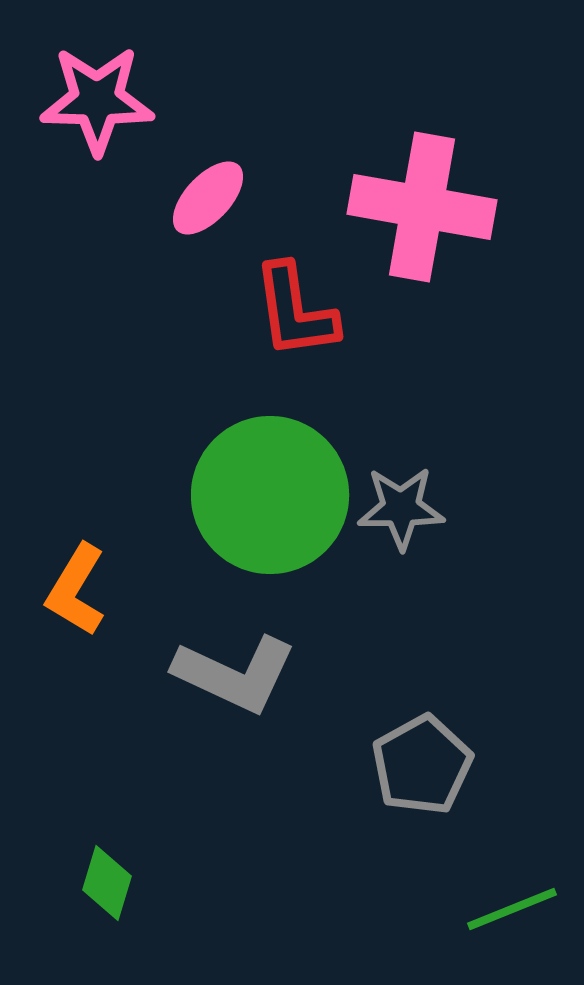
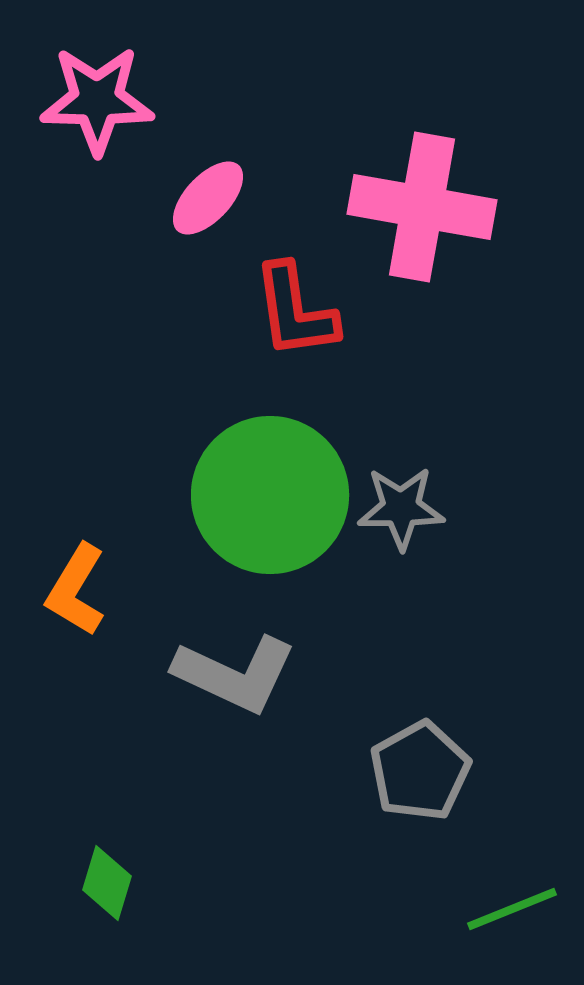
gray pentagon: moved 2 px left, 6 px down
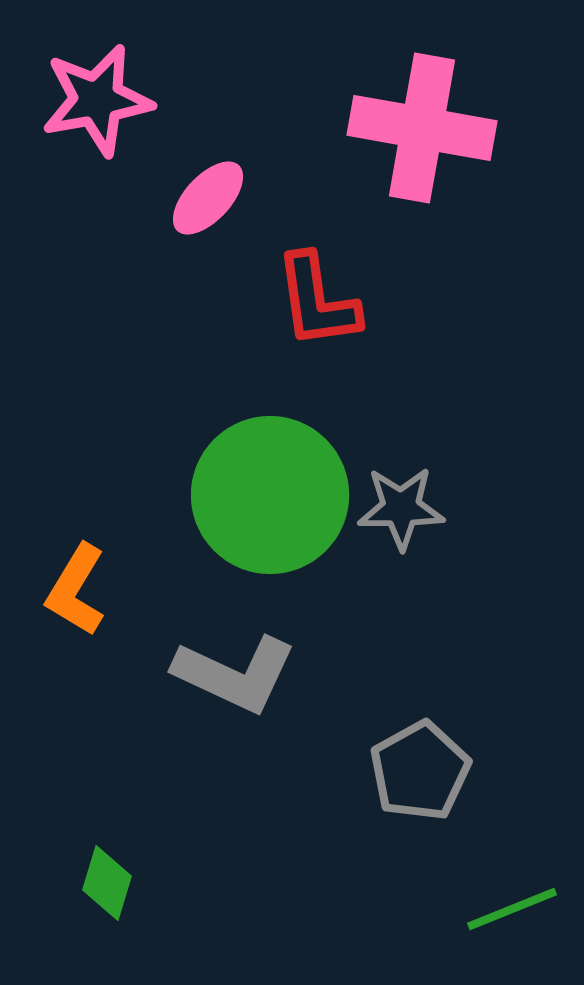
pink star: rotated 11 degrees counterclockwise
pink cross: moved 79 px up
red L-shape: moved 22 px right, 10 px up
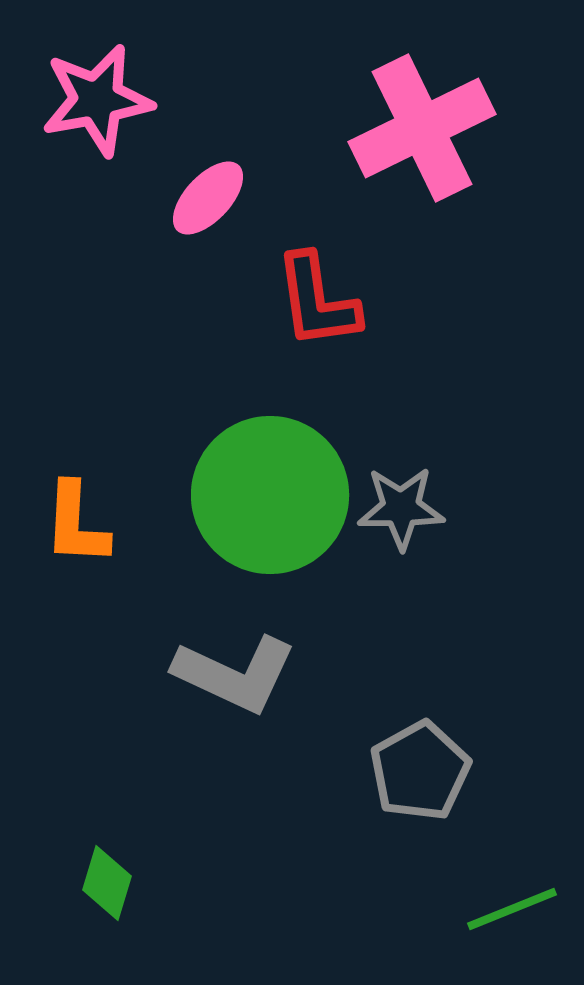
pink cross: rotated 36 degrees counterclockwise
orange L-shape: moved 66 px up; rotated 28 degrees counterclockwise
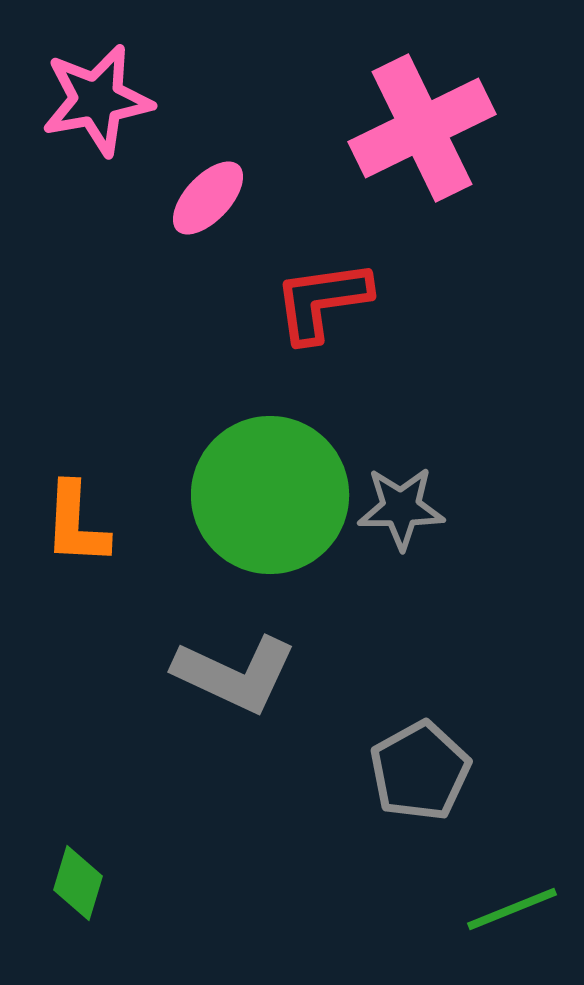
red L-shape: moved 5 px right; rotated 90 degrees clockwise
green diamond: moved 29 px left
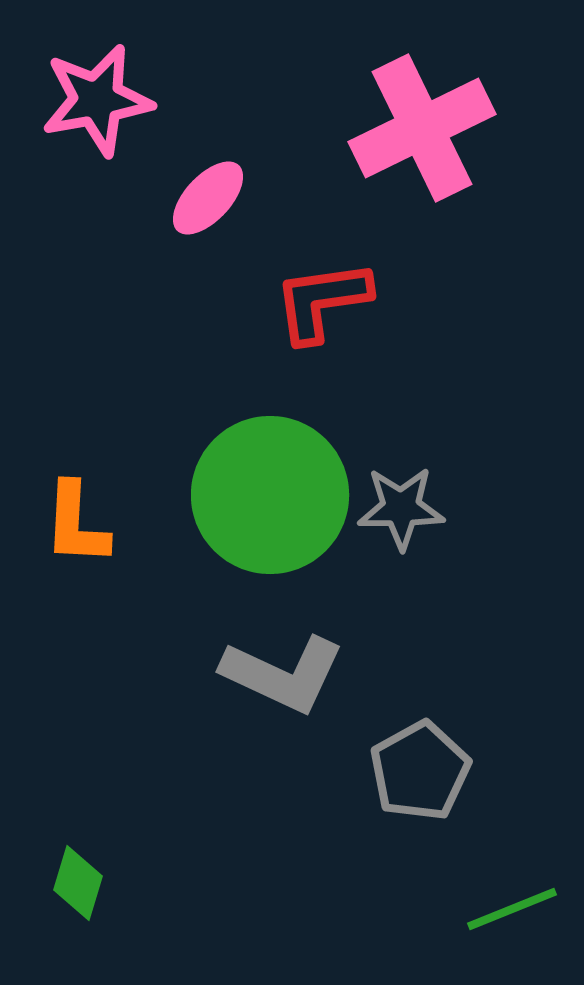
gray L-shape: moved 48 px right
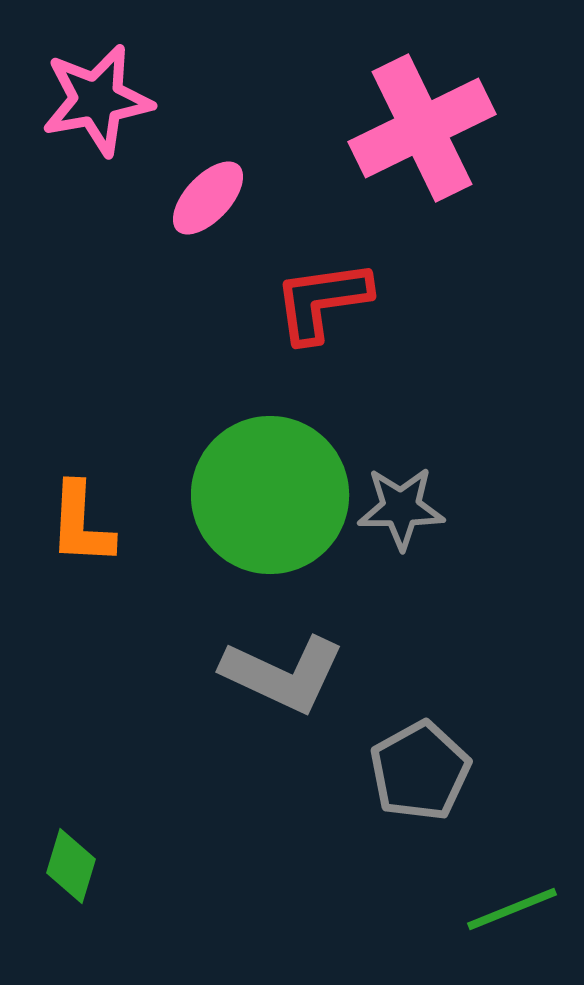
orange L-shape: moved 5 px right
green diamond: moved 7 px left, 17 px up
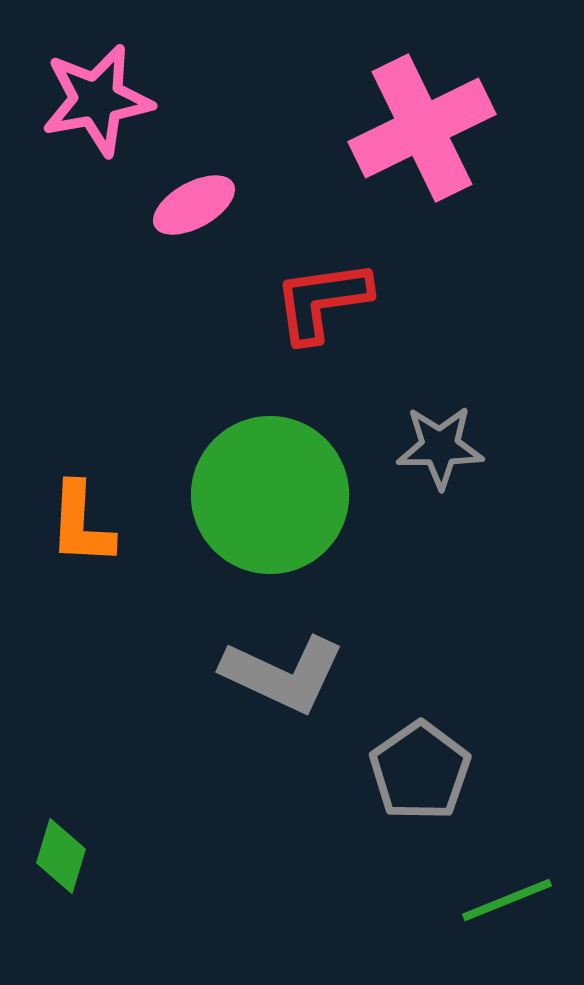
pink ellipse: moved 14 px left, 7 px down; rotated 18 degrees clockwise
gray star: moved 39 px right, 61 px up
gray pentagon: rotated 6 degrees counterclockwise
green diamond: moved 10 px left, 10 px up
green line: moved 5 px left, 9 px up
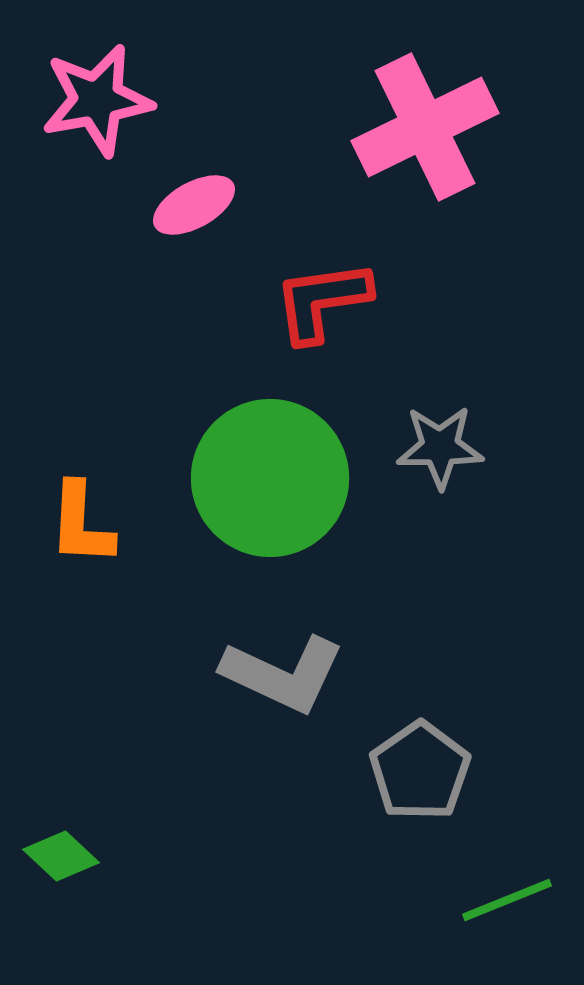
pink cross: moved 3 px right, 1 px up
green circle: moved 17 px up
green diamond: rotated 64 degrees counterclockwise
